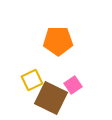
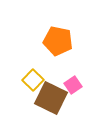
orange pentagon: rotated 12 degrees clockwise
yellow square: moved 1 px right; rotated 20 degrees counterclockwise
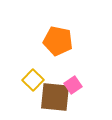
brown square: moved 4 px right, 1 px up; rotated 20 degrees counterclockwise
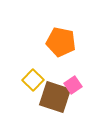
orange pentagon: moved 3 px right, 1 px down
brown square: rotated 12 degrees clockwise
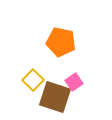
pink square: moved 1 px right, 3 px up
